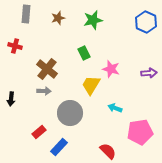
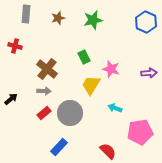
green rectangle: moved 4 px down
black arrow: rotated 136 degrees counterclockwise
red rectangle: moved 5 px right, 19 px up
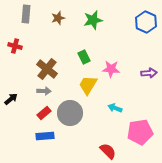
pink star: rotated 12 degrees counterclockwise
yellow trapezoid: moved 3 px left
blue rectangle: moved 14 px left, 11 px up; rotated 42 degrees clockwise
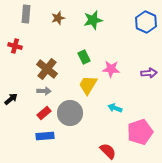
pink pentagon: rotated 10 degrees counterclockwise
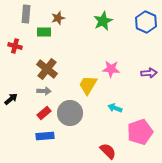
green star: moved 10 px right, 1 px down; rotated 12 degrees counterclockwise
green rectangle: moved 40 px left, 25 px up; rotated 64 degrees counterclockwise
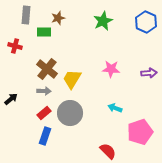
gray rectangle: moved 1 px down
yellow trapezoid: moved 16 px left, 6 px up
blue rectangle: rotated 66 degrees counterclockwise
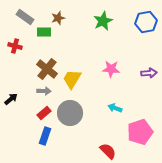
gray rectangle: moved 1 px left, 2 px down; rotated 60 degrees counterclockwise
blue hexagon: rotated 25 degrees clockwise
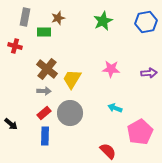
gray rectangle: rotated 66 degrees clockwise
black arrow: moved 25 px down; rotated 80 degrees clockwise
pink pentagon: rotated 10 degrees counterclockwise
blue rectangle: rotated 18 degrees counterclockwise
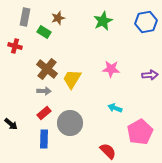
green rectangle: rotated 32 degrees clockwise
purple arrow: moved 1 px right, 2 px down
gray circle: moved 10 px down
blue rectangle: moved 1 px left, 3 px down
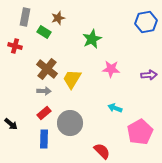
green star: moved 11 px left, 18 px down
purple arrow: moved 1 px left
red semicircle: moved 6 px left
